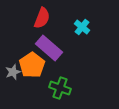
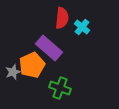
red semicircle: moved 20 px right; rotated 15 degrees counterclockwise
orange pentagon: rotated 10 degrees clockwise
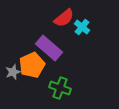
red semicircle: moved 2 px right; rotated 45 degrees clockwise
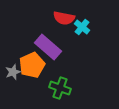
red semicircle: rotated 50 degrees clockwise
purple rectangle: moved 1 px left, 1 px up
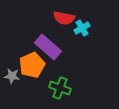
cyan cross: moved 1 px down; rotated 21 degrees clockwise
gray star: moved 1 px left, 4 px down; rotated 28 degrees clockwise
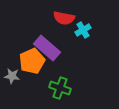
cyan cross: moved 1 px right, 2 px down
purple rectangle: moved 1 px left, 1 px down
orange pentagon: moved 4 px up
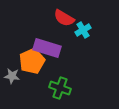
red semicircle: rotated 20 degrees clockwise
purple rectangle: rotated 24 degrees counterclockwise
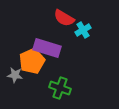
gray star: moved 3 px right, 1 px up
